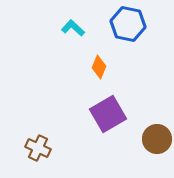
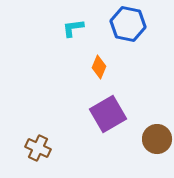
cyan L-shape: rotated 50 degrees counterclockwise
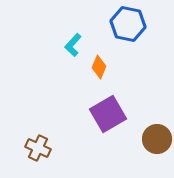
cyan L-shape: moved 17 px down; rotated 40 degrees counterclockwise
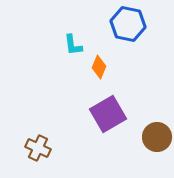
cyan L-shape: rotated 50 degrees counterclockwise
brown circle: moved 2 px up
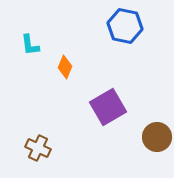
blue hexagon: moved 3 px left, 2 px down
cyan L-shape: moved 43 px left
orange diamond: moved 34 px left
purple square: moved 7 px up
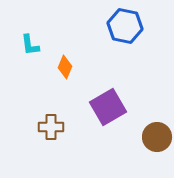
brown cross: moved 13 px right, 21 px up; rotated 25 degrees counterclockwise
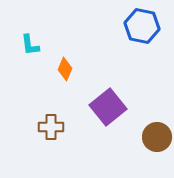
blue hexagon: moved 17 px right
orange diamond: moved 2 px down
purple square: rotated 9 degrees counterclockwise
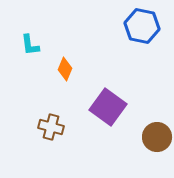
purple square: rotated 15 degrees counterclockwise
brown cross: rotated 15 degrees clockwise
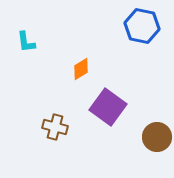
cyan L-shape: moved 4 px left, 3 px up
orange diamond: moved 16 px right; rotated 35 degrees clockwise
brown cross: moved 4 px right
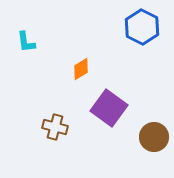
blue hexagon: moved 1 px down; rotated 16 degrees clockwise
purple square: moved 1 px right, 1 px down
brown circle: moved 3 px left
